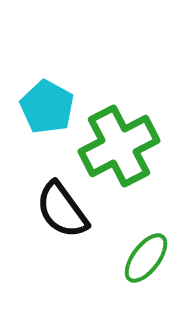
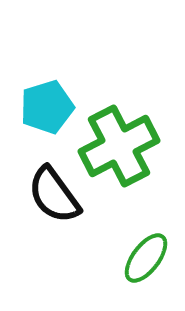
cyan pentagon: rotated 26 degrees clockwise
black semicircle: moved 8 px left, 15 px up
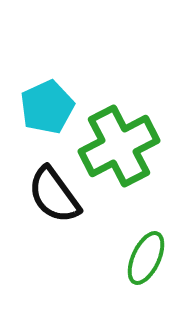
cyan pentagon: rotated 8 degrees counterclockwise
green ellipse: rotated 12 degrees counterclockwise
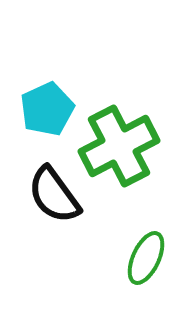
cyan pentagon: moved 2 px down
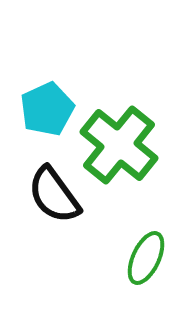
green cross: moved 1 px up; rotated 24 degrees counterclockwise
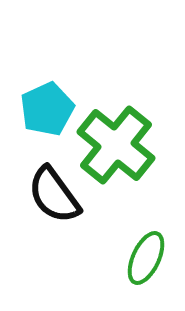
green cross: moved 3 px left
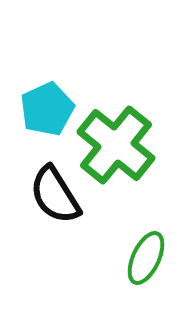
black semicircle: moved 1 px right; rotated 4 degrees clockwise
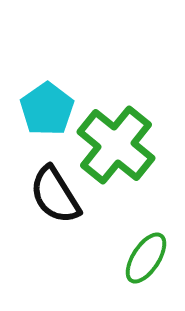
cyan pentagon: rotated 10 degrees counterclockwise
green ellipse: rotated 8 degrees clockwise
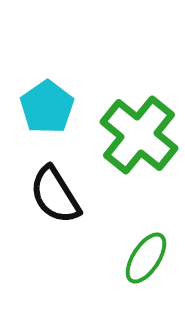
cyan pentagon: moved 2 px up
green cross: moved 23 px right, 10 px up
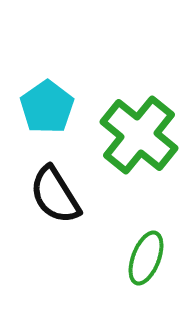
green ellipse: rotated 12 degrees counterclockwise
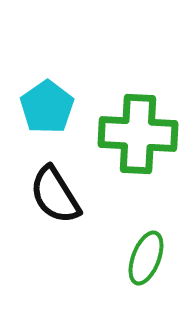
green cross: moved 1 px left, 1 px up; rotated 36 degrees counterclockwise
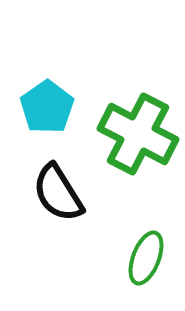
green cross: rotated 24 degrees clockwise
black semicircle: moved 3 px right, 2 px up
